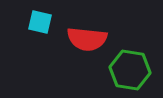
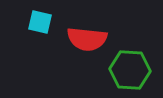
green hexagon: rotated 6 degrees counterclockwise
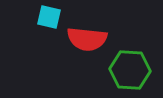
cyan square: moved 9 px right, 5 px up
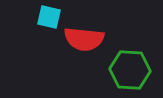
red semicircle: moved 3 px left
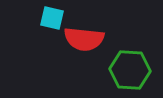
cyan square: moved 3 px right, 1 px down
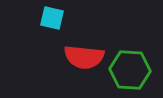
red semicircle: moved 18 px down
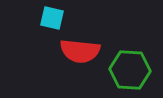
red semicircle: moved 4 px left, 6 px up
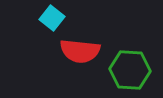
cyan square: rotated 25 degrees clockwise
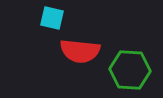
cyan square: rotated 25 degrees counterclockwise
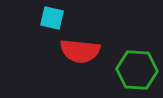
green hexagon: moved 7 px right
